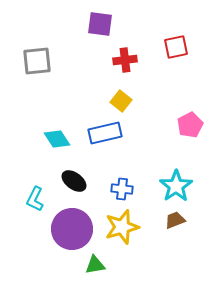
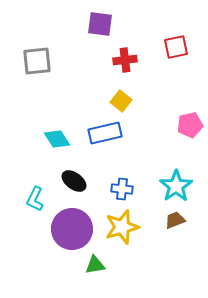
pink pentagon: rotated 15 degrees clockwise
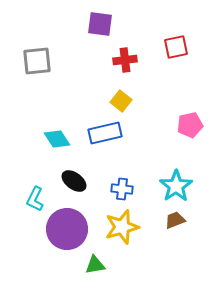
purple circle: moved 5 px left
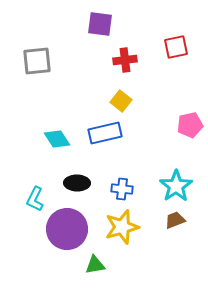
black ellipse: moved 3 px right, 2 px down; rotated 35 degrees counterclockwise
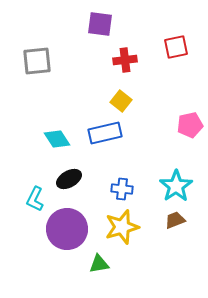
black ellipse: moved 8 px left, 4 px up; rotated 30 degrees counterclockwise
green triangle: moved 4 px right, 1 px up
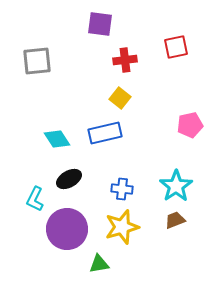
yellow square: moved 1 px left, 3 px up
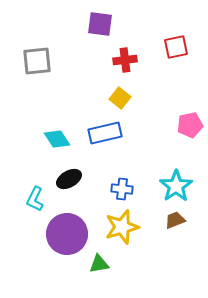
purple circle: moved 5 px down
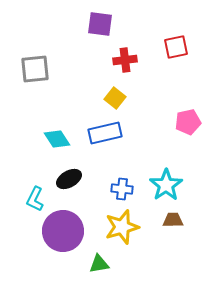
gray square: moved 2 px left, 8 px down
yellow square: moved 5 px left
pink pentagon: moved 2 px left, 3 px up
cyan star: moved 10 px left, 1 px up
brown trapezoid: moved 2 px left; rotated 20 degrees clockwise
purple circle: moved 4 px left, 3 px up
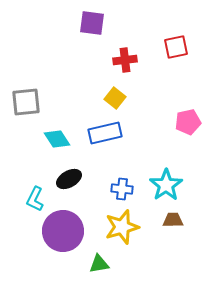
purple square: moved 8 px left, 1 px up
gray square: moved 9 px left, 33 px down
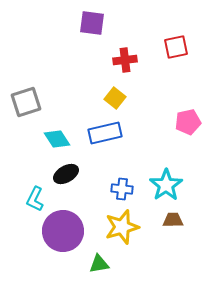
gray square: rotated 12 degrees counterclockwise
black ellipse: moved 3 px left, 5 px up
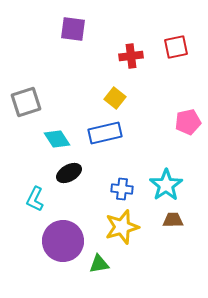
purple square: moved 19 px left, 6 px down
red cross: moved 6 px right, 4 px up
black ellipse: moved 3 px right, 1 px up
purple circle: moved 10 px down
